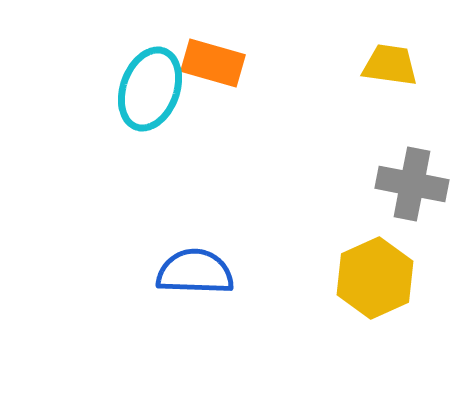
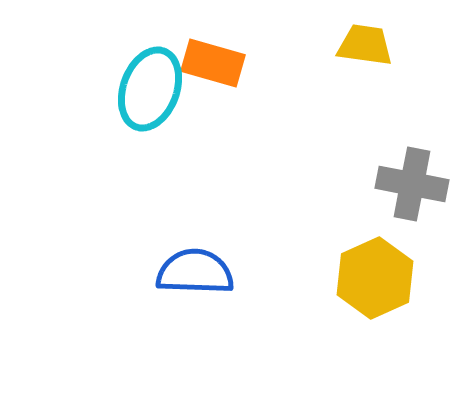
yellow trapezoid: moved 25 px left, 20 px up
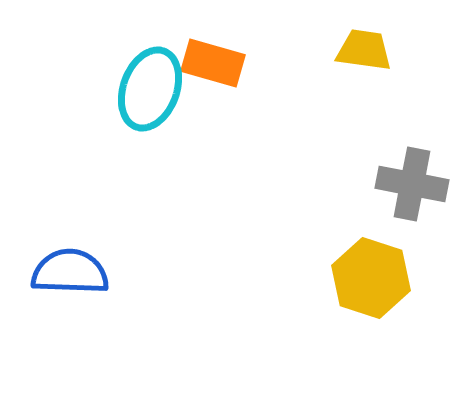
yellow trapezoid: moved 1 px left, 5 px down
blue semicircle: moved 125 px left
yellow hexagon: moved 4 px left; rotated 18 degrees counterclockwise
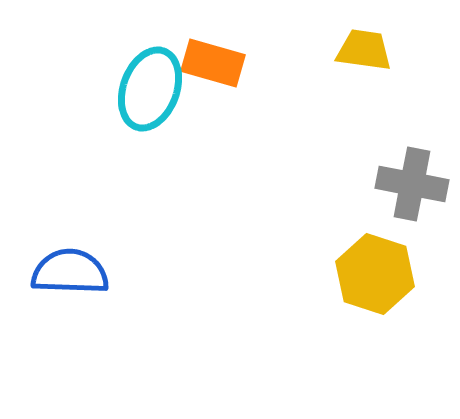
yellow hexagon: moved 4 px right, 4 px up
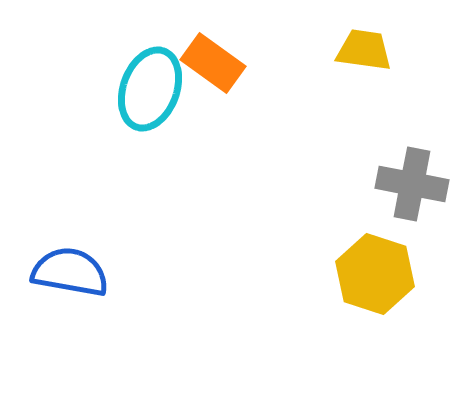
orange rectangle: rotated 20 degrees clockwise
blue semicircle: rotated 8 degrees clockwise
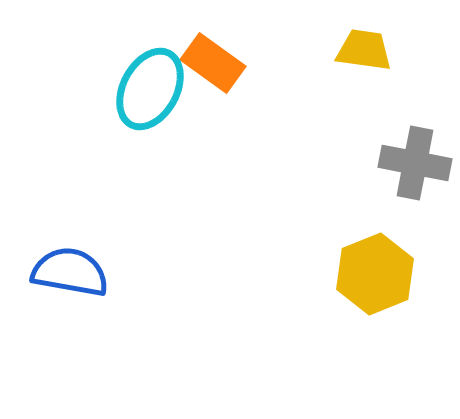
cyan ellipse: rotated 8 degrees clockwise
gray cross: moved 3 px right, 21 px up
yellow hexagon: rotated 20 degrees clockwise
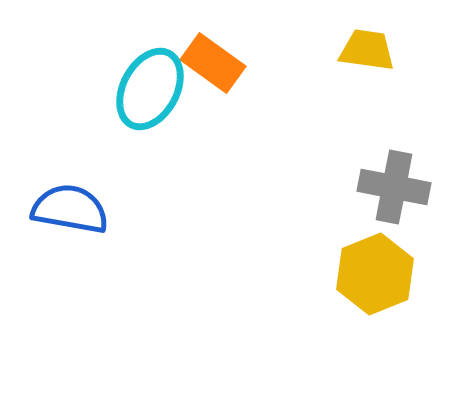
yellow trapezoid: moved 3 px right
gray cross: moved 21 px left, 24 px down
blue semicircle: moved 63 px up
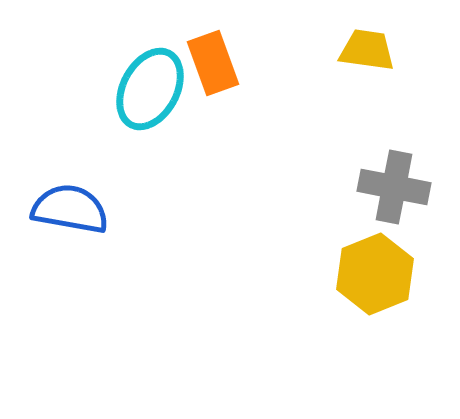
orange rectangle: rotated 34 degrees clockwise
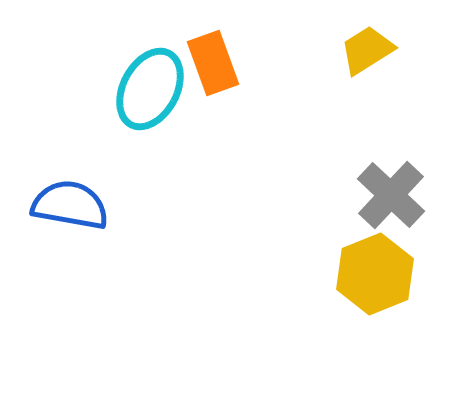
yellow trapezoid: rotated 40 degrees counterclockwise
gray cross: moved 3 px left, 8 px down; rotated 32 degrees clockwise
blue semicircle: moved 4 px up
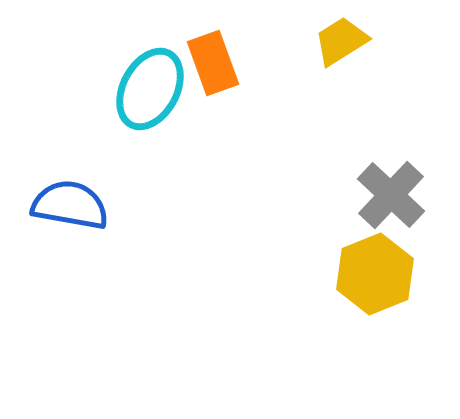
yellow trapezoid: moved 26 px left, 9 px up
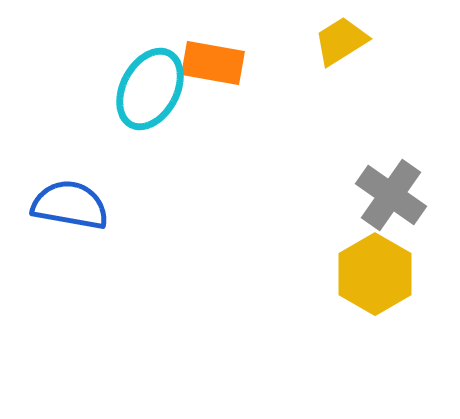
orange rectangle: rotated 60 degrees counterclockwise
gray cross: rotated 8 degrees counterclockwise
yellow hexagon: rotated 8 degrees counterclockwise
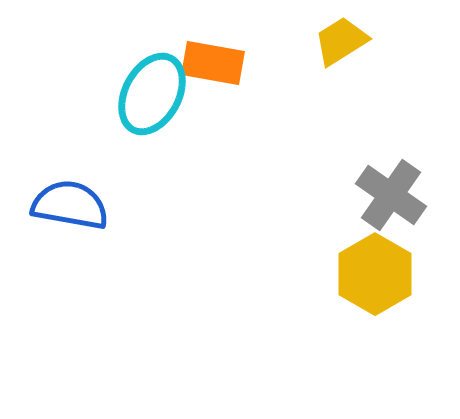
cyan ellipse: moved 2 px right, 5 px down
